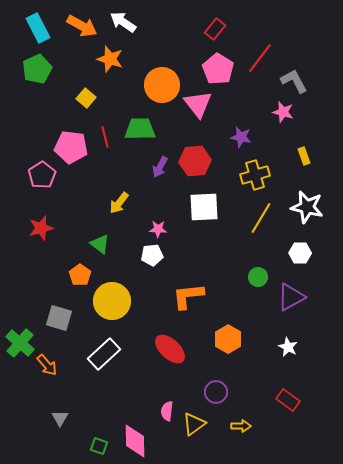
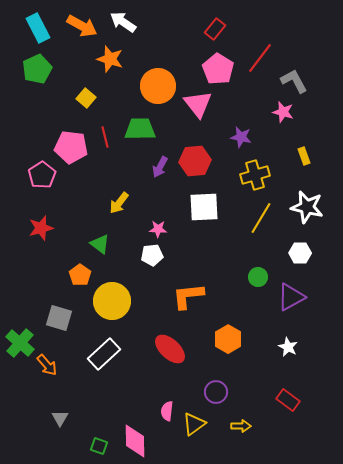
orange circle at (162, 85): moved 4 px left, 1 px down
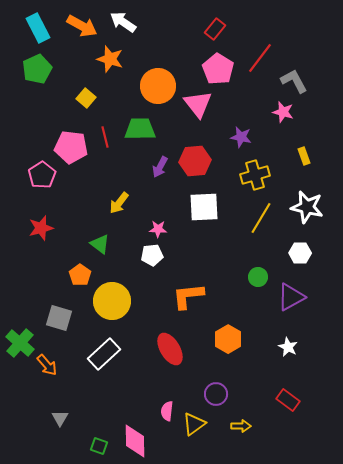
red ellipse at (170, 349): rotated 16 degrees clockwise
purple circle at (216, 392): moved 2 px down
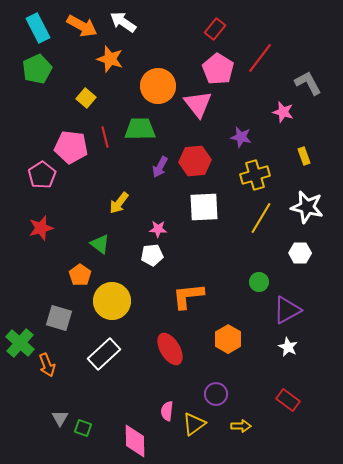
gray L-shape at (294, 81): moved 14 px right, 2 px down
green circle at (258, 277): moved 1 px right, 5 px down
purple triangle at (291, 297): moved 4 px left, 13 px down
orange arrow at (47, 365): rotated 20 degrees clockwise
green square at (99, 446): moved 16 px left, 18 px up
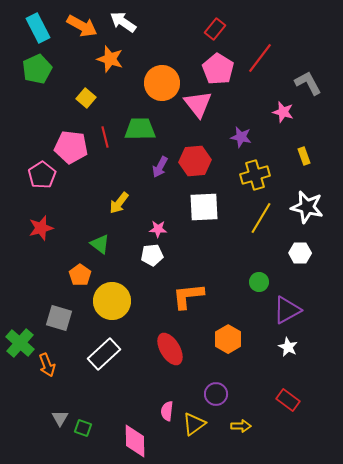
orange circle at (158, 86): moved 4 px right, 3 px up
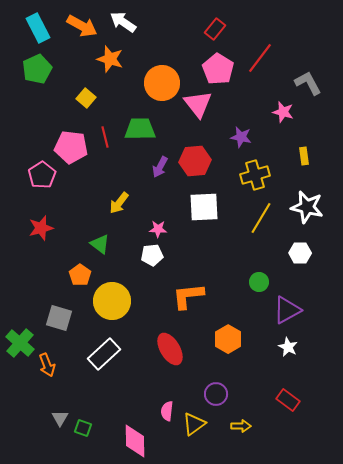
yellow rectangle at (304, 156): rotated 12 degrees clockwise
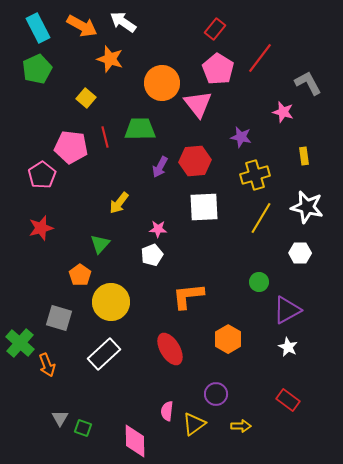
green triangle at (100, 244): rotated 35 degrees clockwise
white pentagon at (152, 255): rotated 15 degrees counterclockwise
yellow circle at (112, 301): moved 1 px left, 1 px down
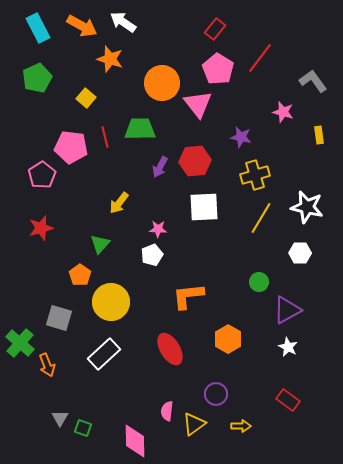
green pentagon at (37, 69): moved 9 px down
gray L-shape at (308, 83): moved 5 px right, 2 px up; rotated 8 degrees counterclockwise
yellow rectangle at (304, 156): moved 15 px right, 21 px up
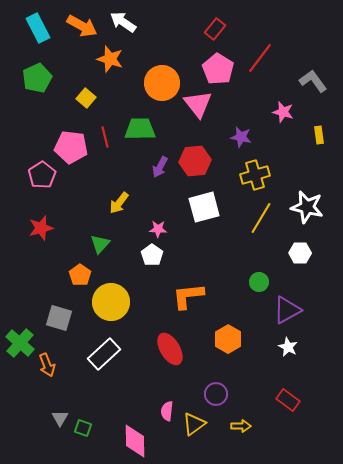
white square at (204, 207): rotated 12 degrees counterclockwise
white pentagon at (152, 255): rotated 15 degrees counterclockwise
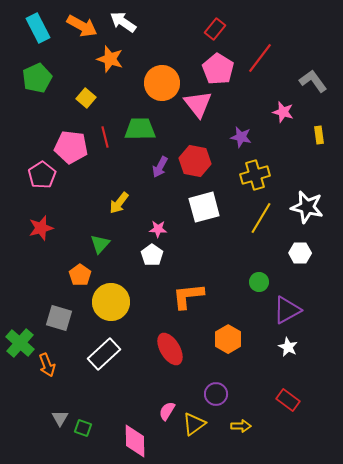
red hexagon at (195, 161): rotated 16 degrees clockwise
pink semicircle at (167, 411): rotated 24 degrees clockwise
